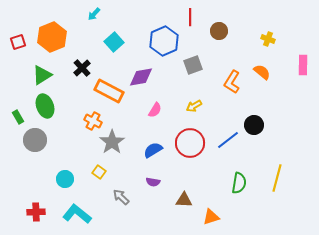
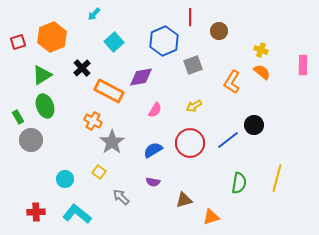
yellow cross: moved 7 px left, 11 px down
gray circle: moved 4 px left
brown triangle: rotated 18 degrees counterclockwise
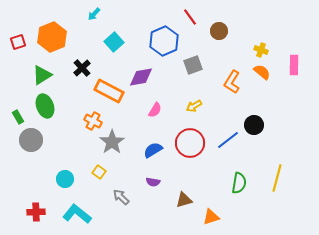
red line: rotated 36 degrees counterclockwise
pink rectangle: moved 9 px left
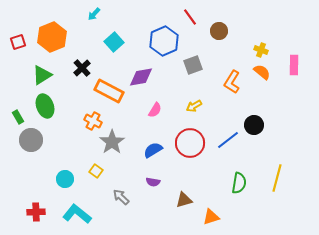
yellow square: moved 3 px left, 1 px up
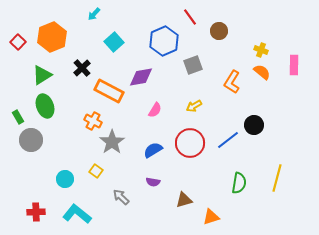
red square: rotated 28 degrees counterclockwise
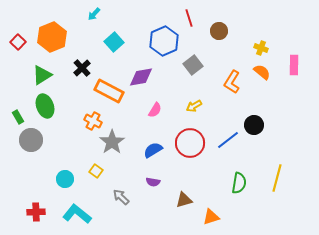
red line: moved 1 px left, 1 px down; rotated 18 degrees clockwise
yellow cross: moved 2 px up
gray square: rotated 18 degrees counterclockwise
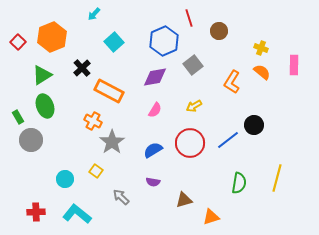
purple diamond: moved 14 px right
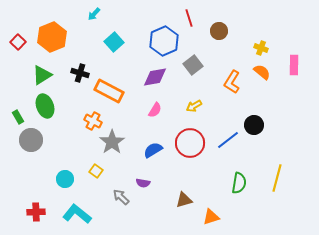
black cross: moved 2 px left, 5 px down; rotated 30 degrees counterclockwise
purple semicircle: moved 10 px left, 1 px down
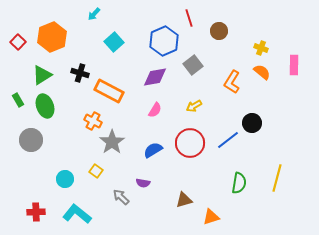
green rectangle: moved 17 px up
black circle: moved 2 px left, 2 px up
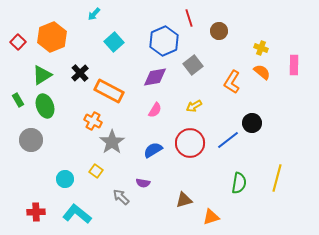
black cross: rotated 30 degrees clockwise
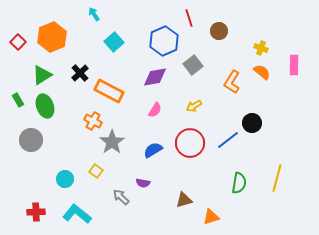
cyan arrow: rotated 104 degrees clockwise
